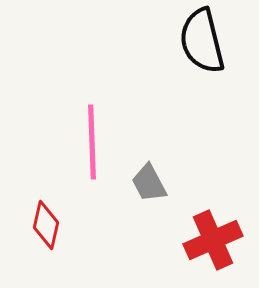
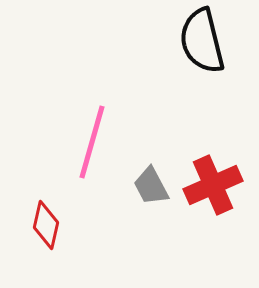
pink line: rotated 18 degrees clockwise
gray trapezoid: moved 2 px right, 3 px down
red cross: moved 55 px up
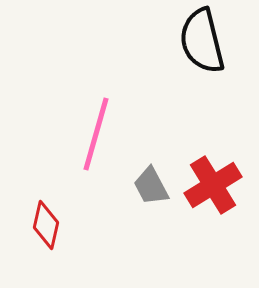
pink line: moved 4 px right, 8 px up
red cross: rotated 8 degrees counterclockwise
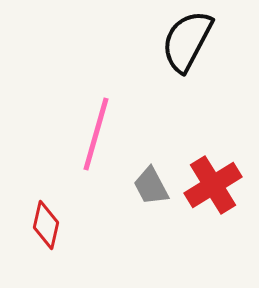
black semicircle: moved 15 px left; rotated 42 degrees clockwise
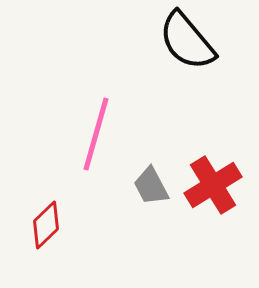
black semicircle: rotated 68 degrees counterclockwise
red diamond: rotated 33 degrees clockwise
